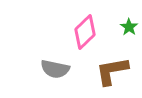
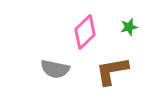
green star: rotated 24 degrees clockwise
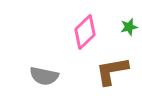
gray semicircle: moved 11 px left, 7 px down
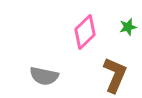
green star: moved 1 px left
brown L-shape: moved 3 px right, 4 px down; rotated 123 degrees clockwise
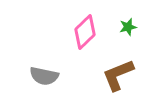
brown L-shape: moved 3 px right; rotated 135 degrees counterclockwise
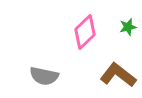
brown L-shape: rotated 60 degrees clockwise
